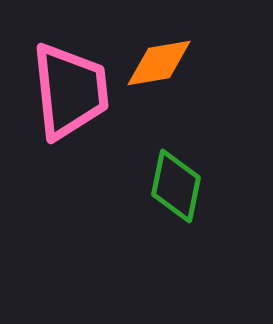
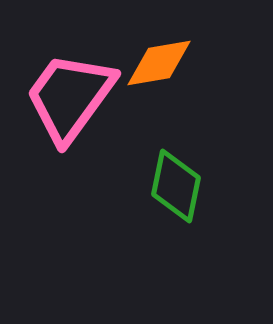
pink trapezoid: moved 6 px down; rotated 138 degrees counterclockwise
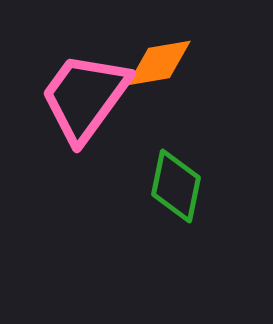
pink trapezoid: moved 15 px right
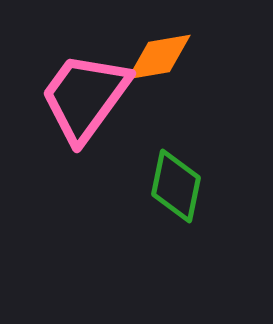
orange diamond: moved 6 px up
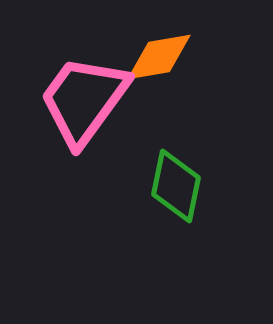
pink trapezoid: moved 1 px left, 3 px down
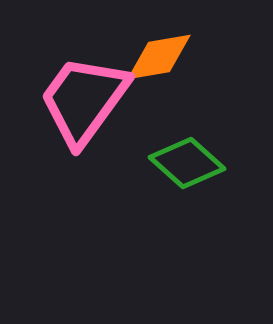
green diamond: moved 11 px right, 23 px up; rotated 60 degrees counterclockwise
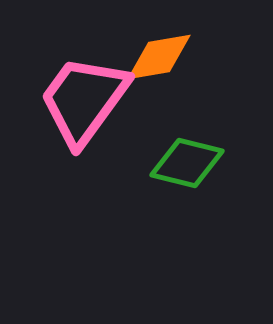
green diamond: rotated 28 degrees counterclockwise
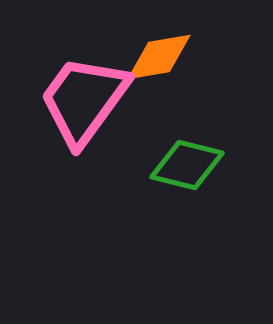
green diamond: moved 2 px down
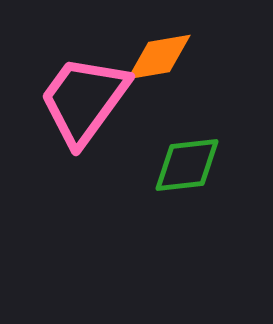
green diamond: rotated 20 degrees counterclockwise
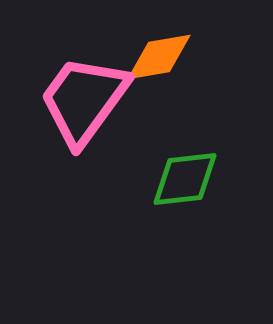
green diamond: moved 2 px left, 14 px down
